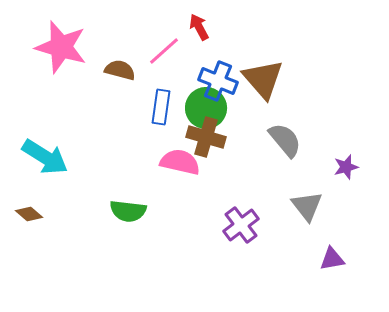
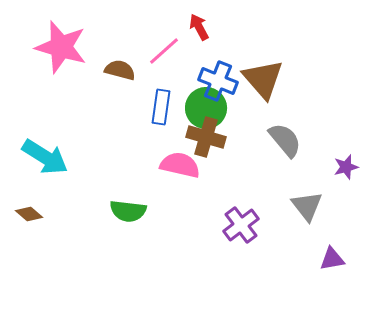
pink semicircle: moved 3 px down
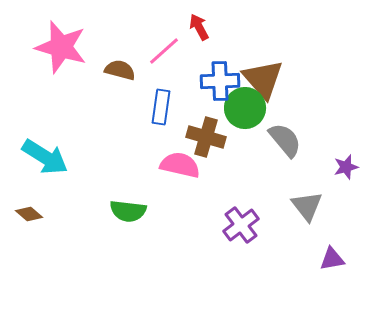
blue cross: moved 2 px right; rotated 24 degrees counterclockwise
green circle: moved 39 px right
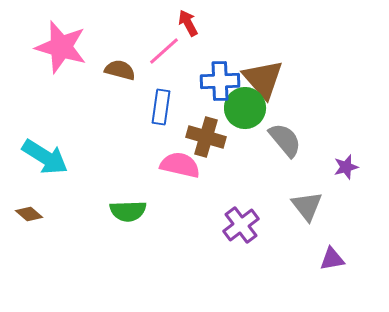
red arrow: moved 11 px left, 4 px up
green semicircle: rotated 9 degrees counterclockwise
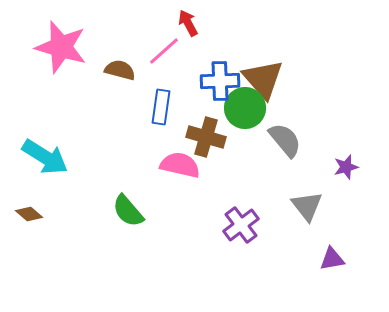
green semicircle: rotated 51 degrees clockwise
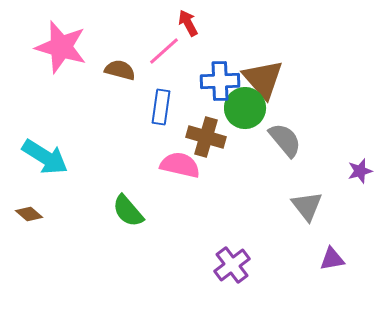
purple star: moved 14 px right, 4 px down
purple cross: moved 9 px left, 40 px down
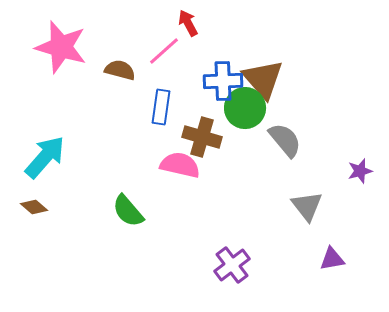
blue cross: moved 3 px right
brown cross: moved 4 px left
cyan arrow: rotated 81 degrees counterclockwise
brown diamond: moved 5 px right, 7 px up
